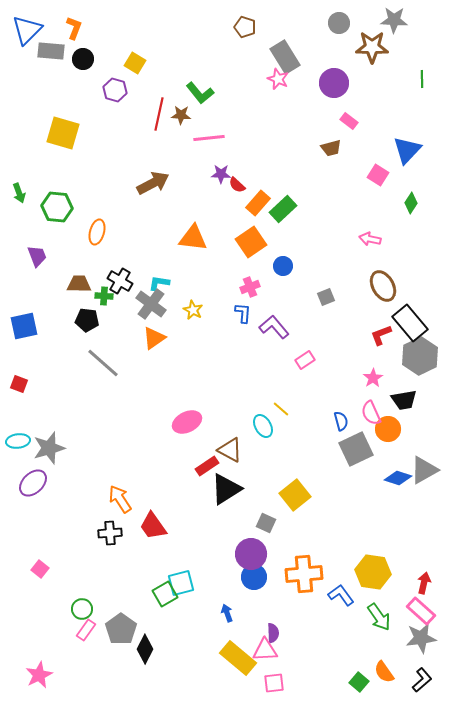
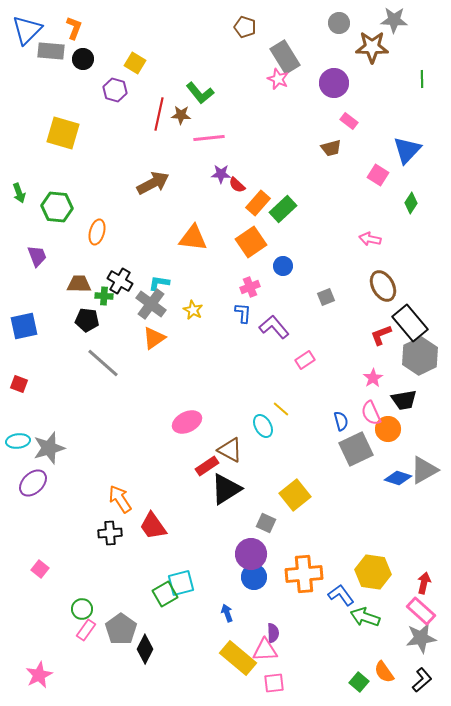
green arrow at (379, 617): moved 14 px left; rotated 144 degrees clockwise
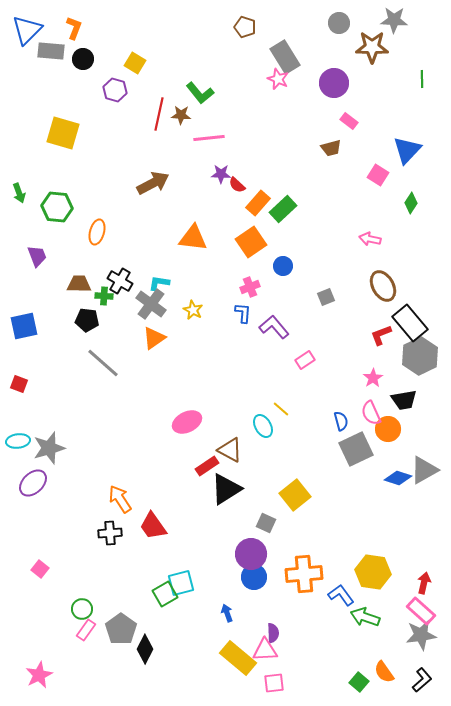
gray star at (421, 638): moved 3 px up
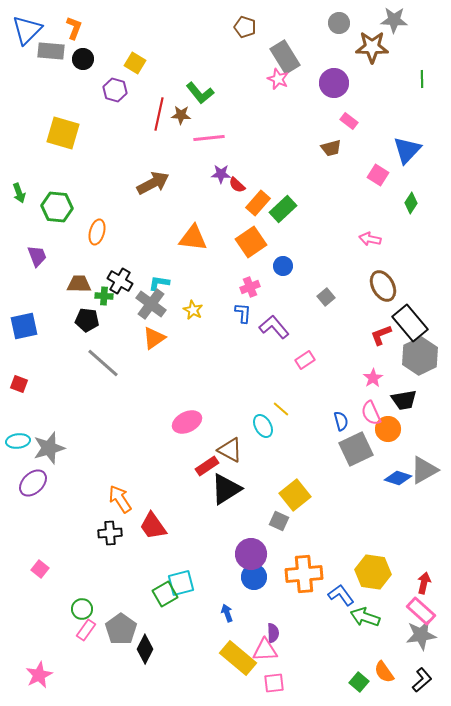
gray square at (326, 297): rotated 18 degrees counterclockwise
gray square at (266, 523): moved 13 px right, 2 px up
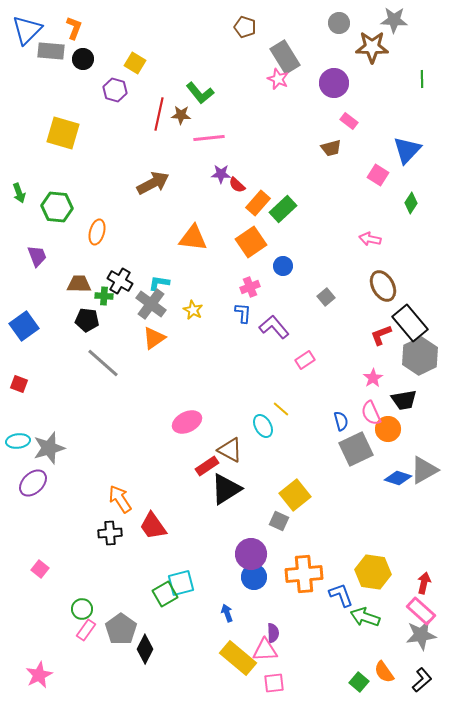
blue square at (24, 326): rotated 24 degrees counterclockwise
blue L-shape at (341, 595): rotated 16 degrees clockwise
